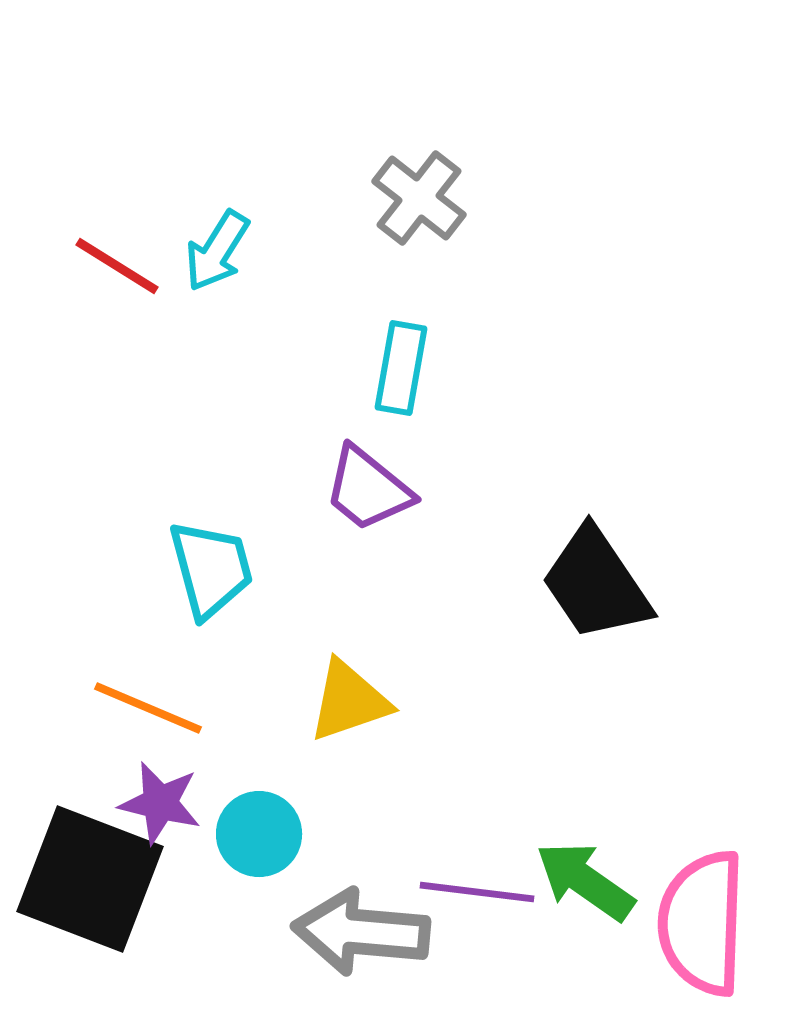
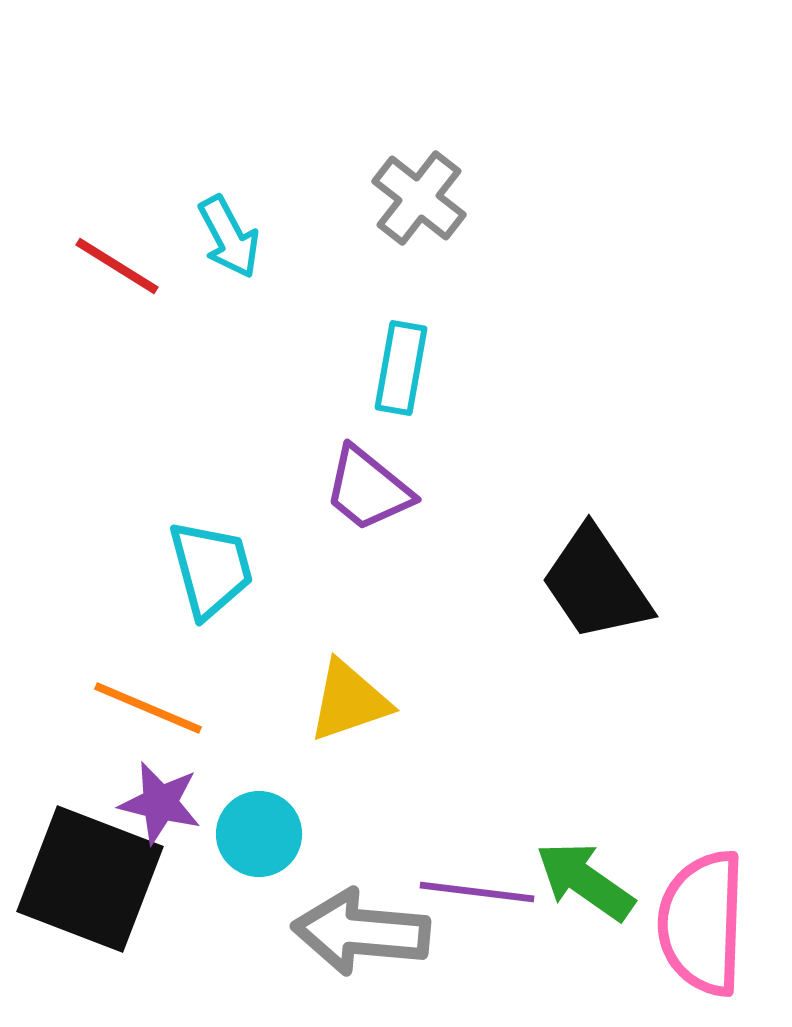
cyan arrow: moved 12 px right, 14 px up; rotated 60 degrees counterclockwise
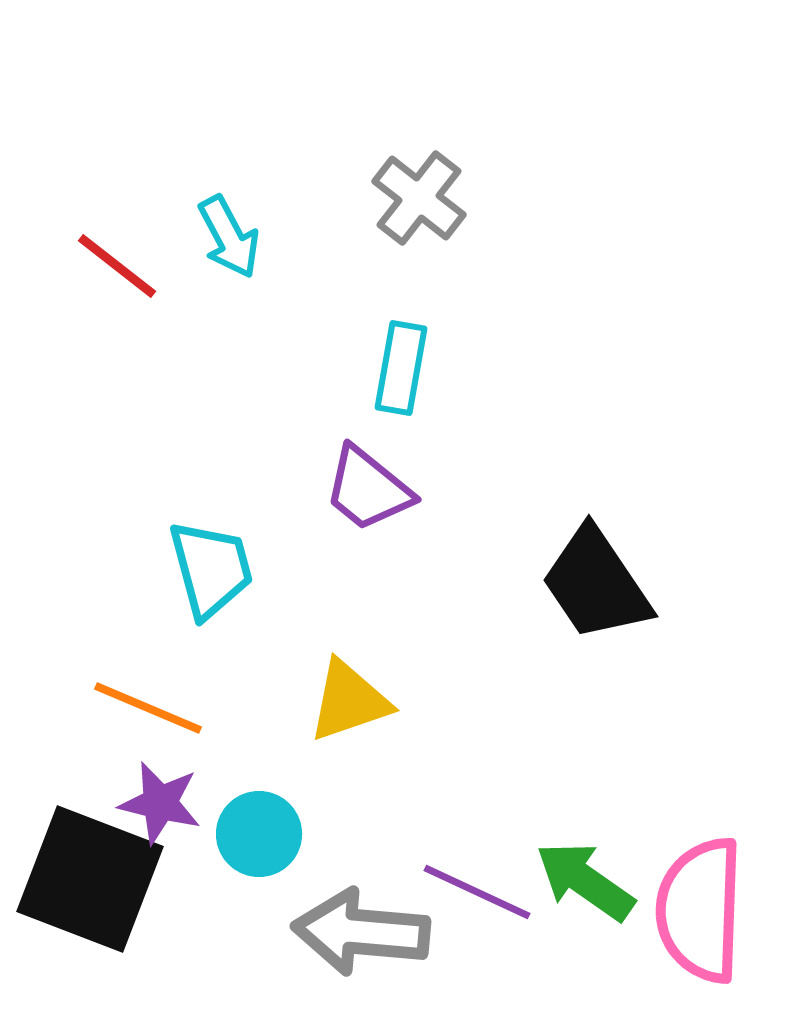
red line: rotated 6 degrees clockwise
purple line: rotated 18 degrees clockwise
pink semicircle: moved 2 px left, 13 px up
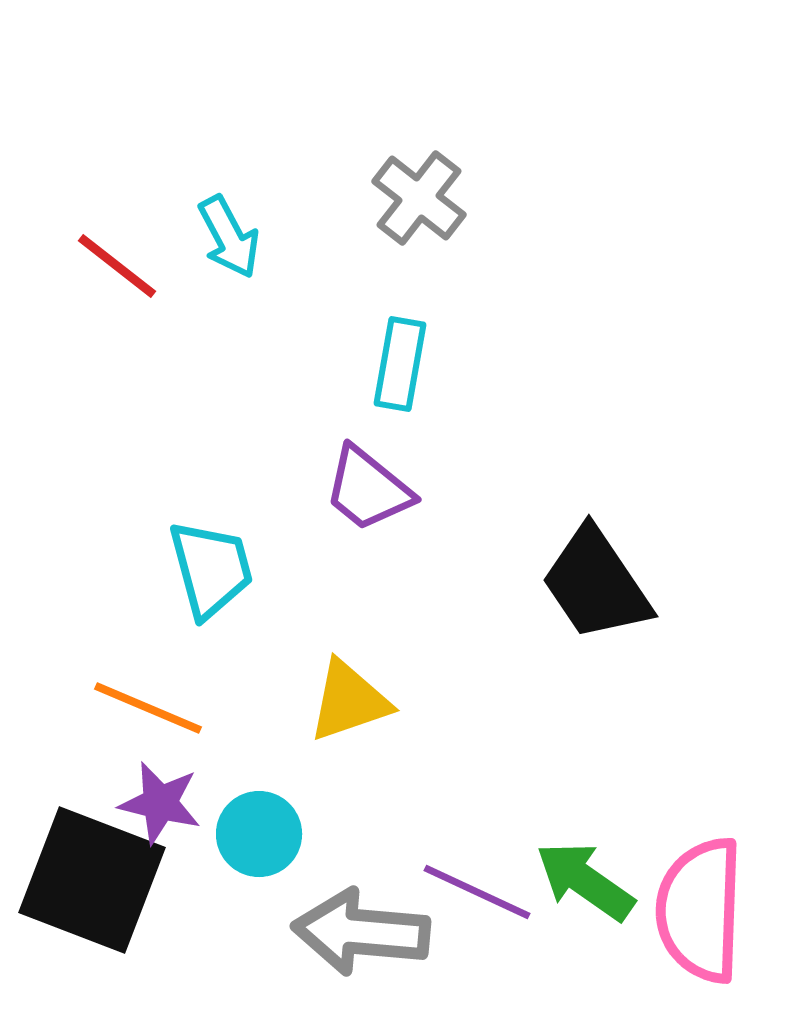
cyan rectangle: moved 1 px left, 4 px up
black square: moved 2 px right, 1 px down
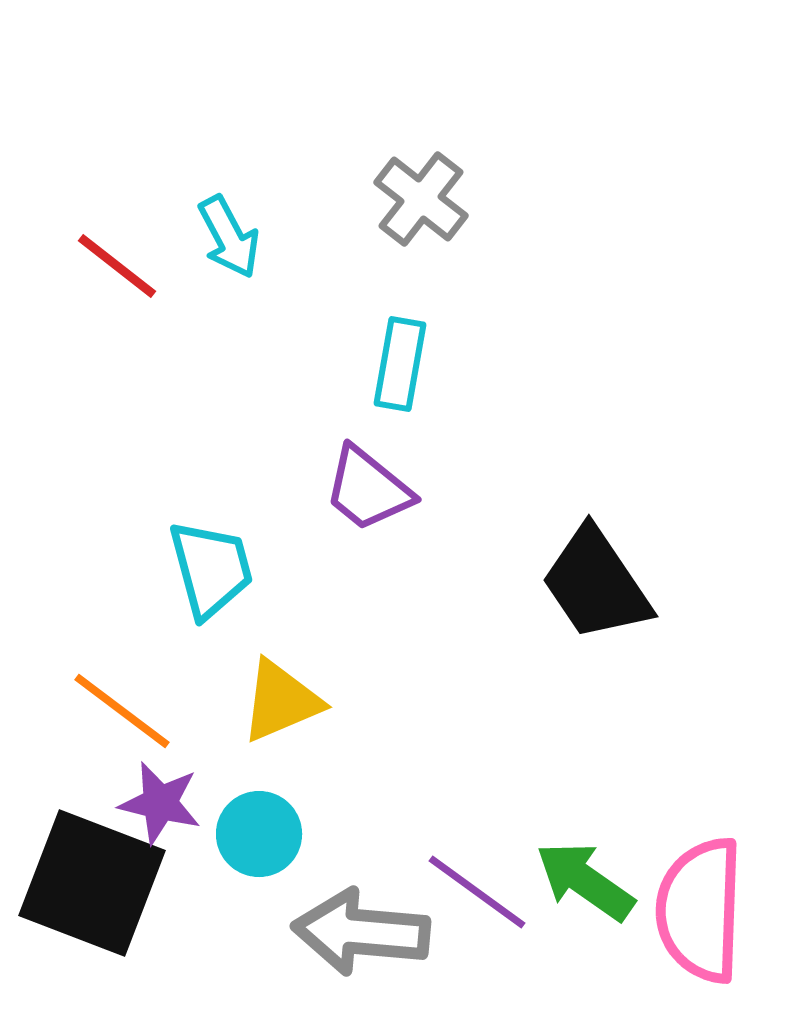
gray cross: moved 2 px right, 1 px down
yellow triangle: moved 68 px left; rotated 4 degrees counterclockwise
orange line: moved 26 px left, 3 px down; rotated 14 degrees clockwise
black square: moved 3 px down
purple line: rotated 11 degrees clockwise
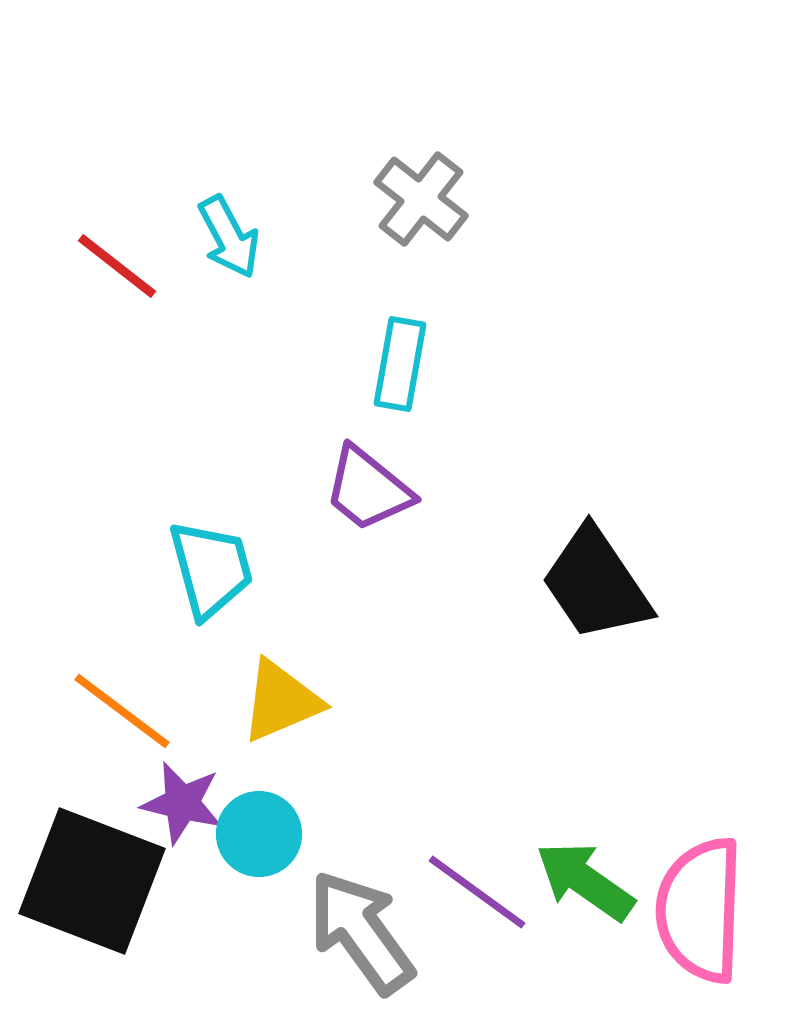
purple star: moved 22 px right
black square: moved 2 px up
gray arrow: rotated 49 degrees clockwise
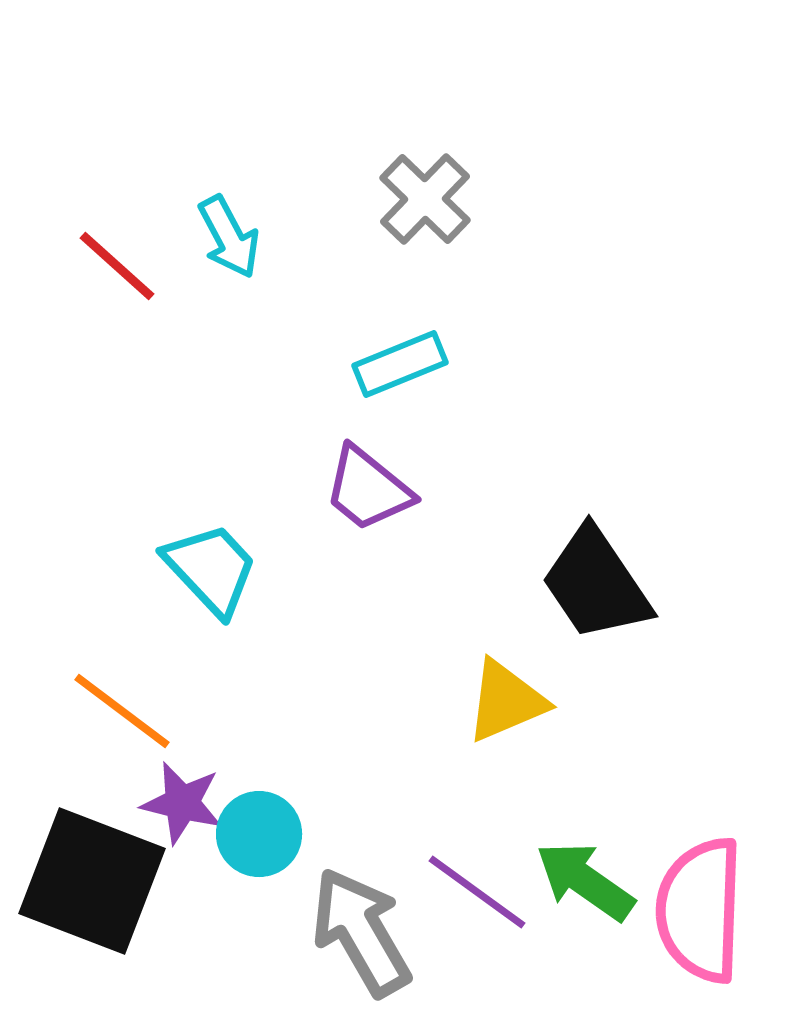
gray cross: moved 4 px right; rotated 6 degrees clockwise
red line: rotated 4 degrees clockwise
cyan rectangle: rotated 58 degrees clockwise
cyan trapezoid: rotated 28 degrees counterclockwise
yellow triangle: moved 225 px right
gray arrow: rotated 6 degrees clockwise
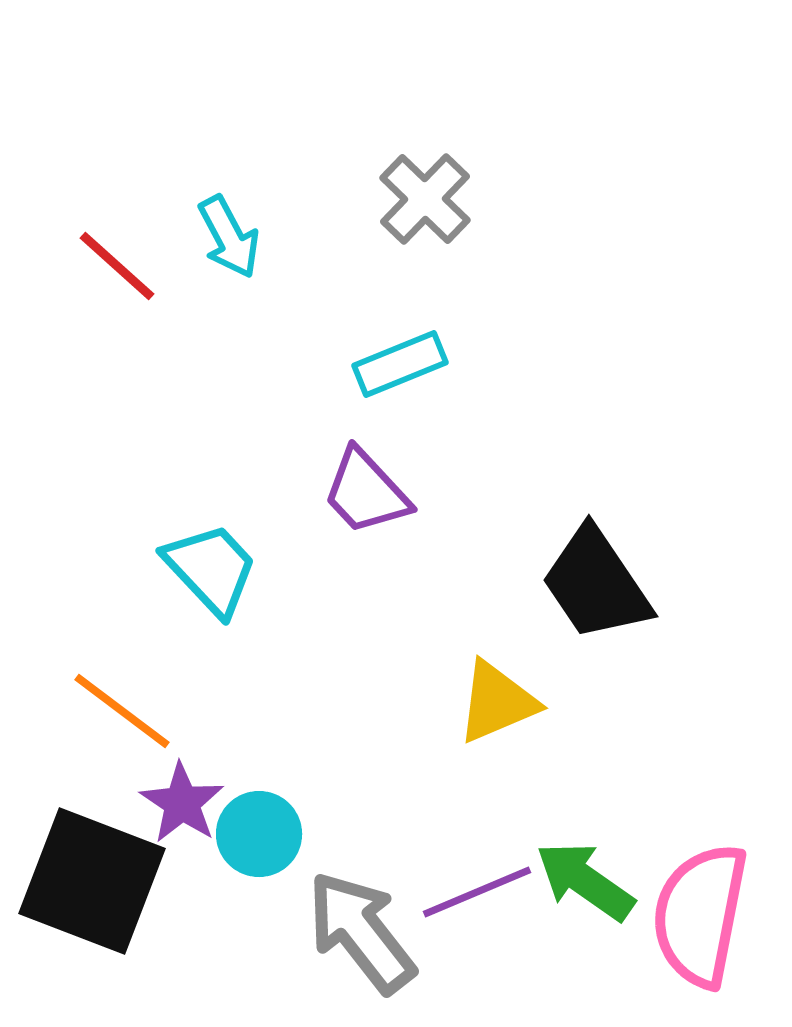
purple trapezoid: moved 2 px left, 3 px down; rotated 8 degrees clockwise
yellow triangle: moved 9 px left, 1 px down
purple star: rotated 20 degrees clockwise
purple line: rotated 59 degrees counterclockwise
pink semicircle: moved 5 px down; rotated 9 degrees clockwise
gray arrow: rotated 8 degrees counterclockwise
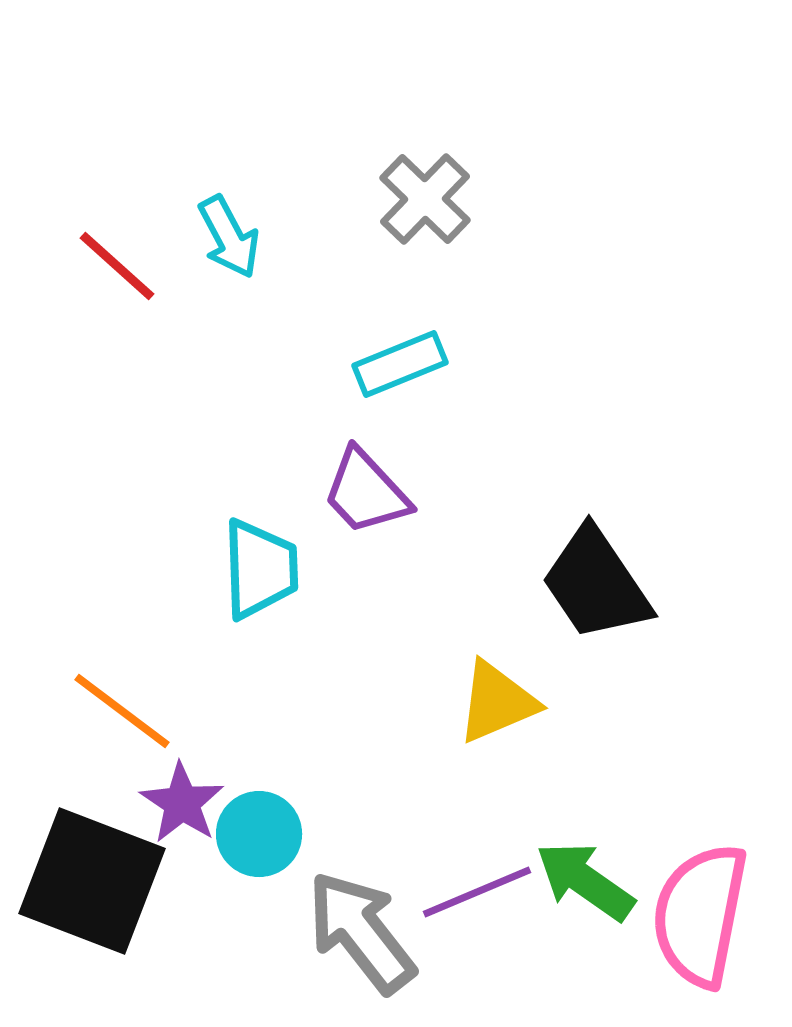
cyan trapezoid: moved 49 px right; rotated 41 degrees clockwise
